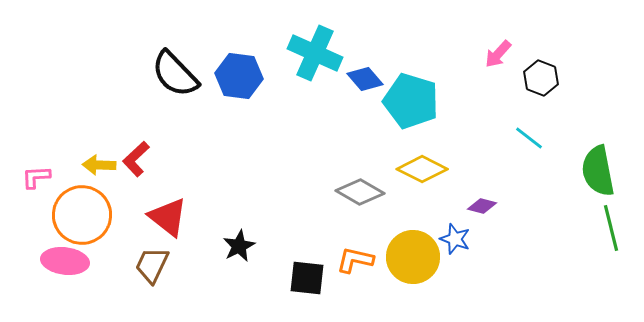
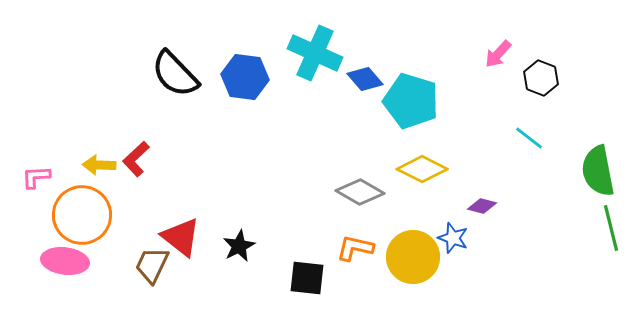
blue hexagon: moved 6 px right, 1 px down
red triangle: moved 13 px right, 20 px down
blue star: moved 2 px left, 1 px up
orange L-shape: moved 12 px up
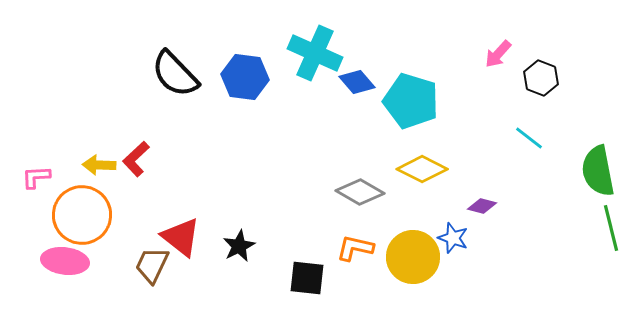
blue diamond: moved 8 px left, 3 px down
